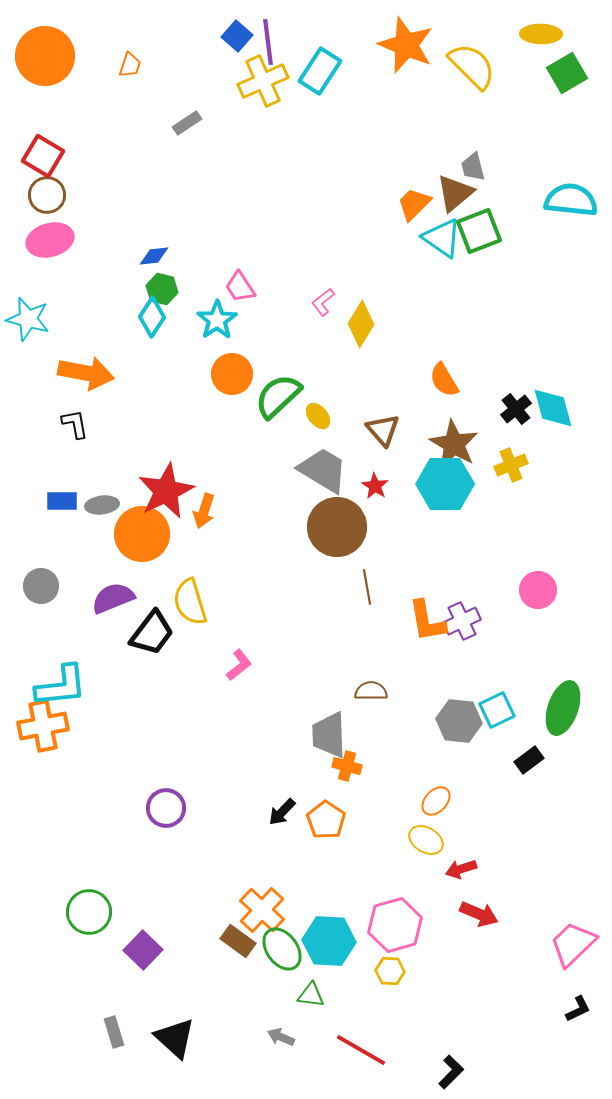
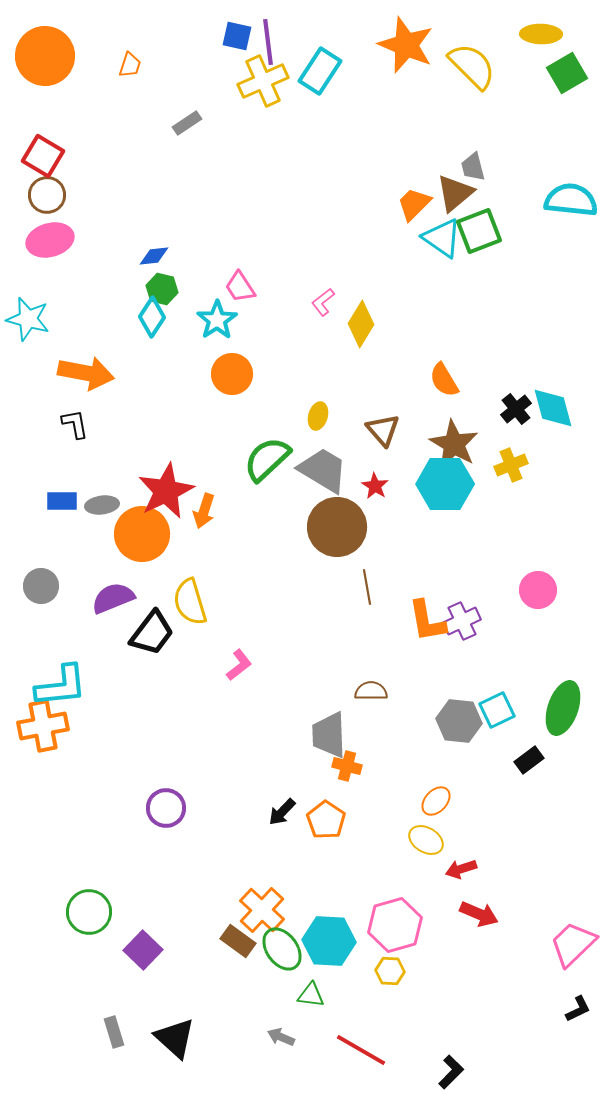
blue square at (237, 36): rotated 28 degrees counterclockwise
green semicircle at (278, 396): moved 11 px left, 63 px down
yellow ellipse at (318, 416): rotated 56 degrees clockwise
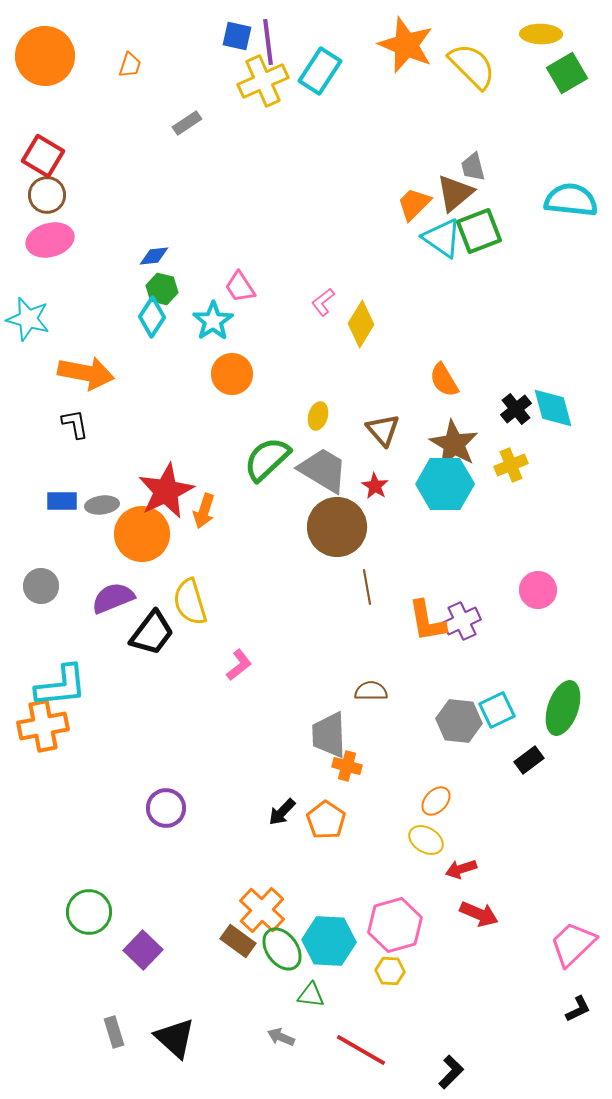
cyan star at (217, 320): moved 4 px left, 1 px down
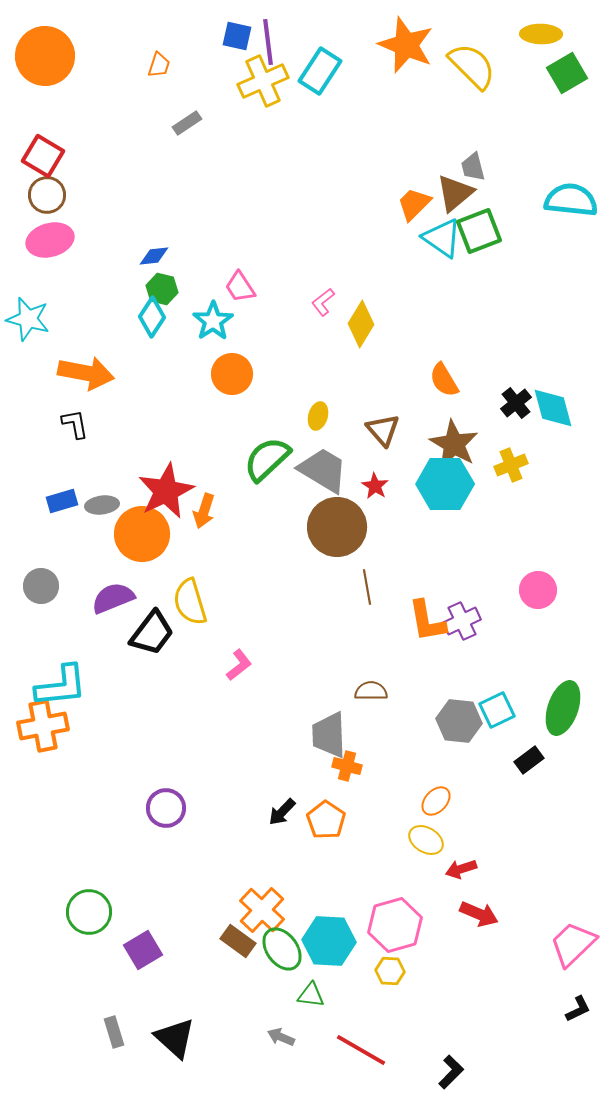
orange trapezoid at (130, 65): moved 29 px right
black cross at (516, 409): moved 6 px up
blue rectangle at (62, 501): rotated 16 degrees counterclockwise
purple square at (143, 950): rotated 15 degrees clockwise
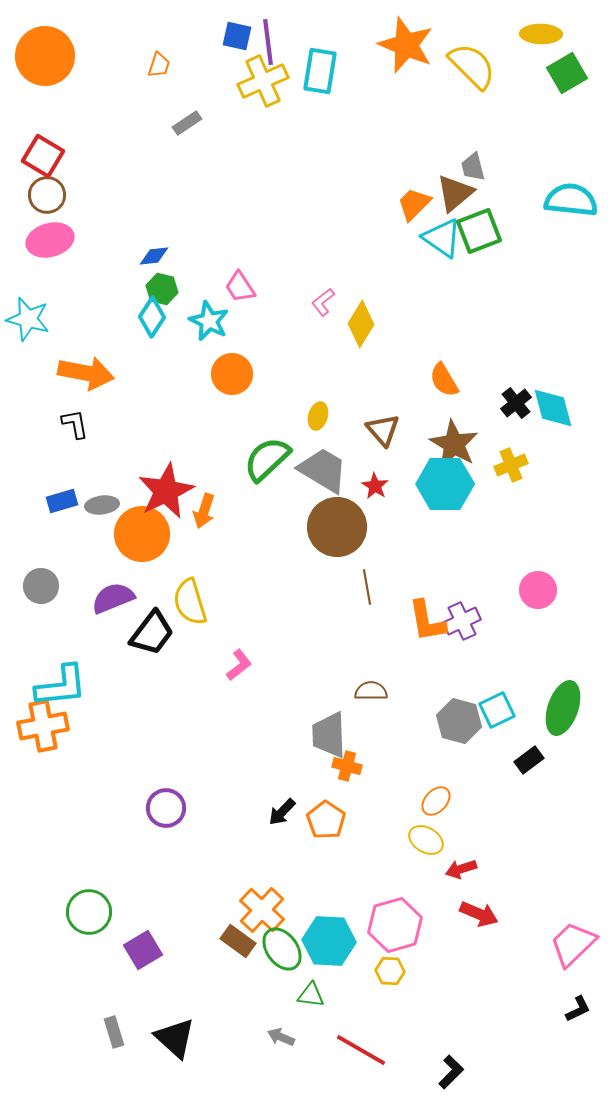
cyan rectangle at (320, 71): rotated 24 degrees counterclockwise
cyan star at (213, 321): moved 4 px left; rotated 12 degrees counterclockwise
gray hexagon at (459, 721): rotated 9 degrees clockwise
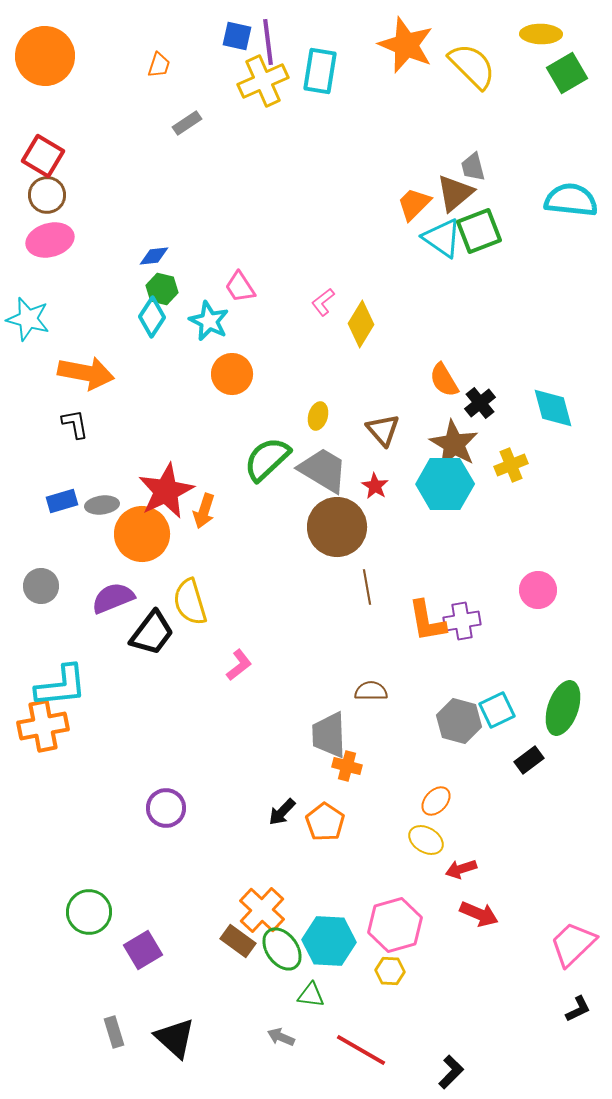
black cross at (516, 403): moved 36 px left
purple cross at (462, 621): rotated 15 degrees clockwise
orange pentagon at (326, 820): moved 1 px left, 2 px down
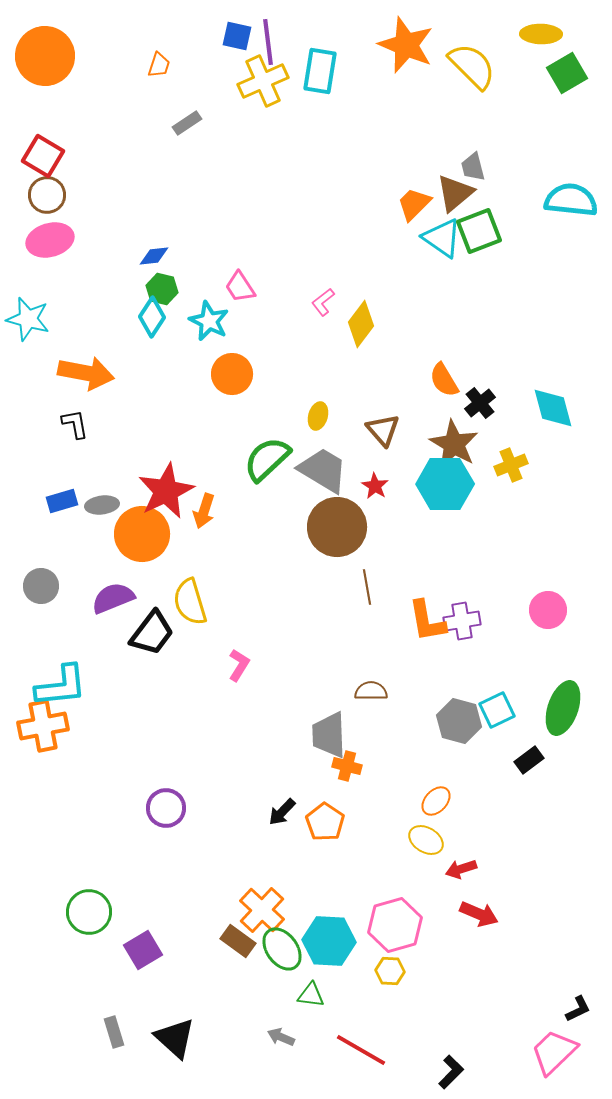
yellow diamond at (361, 324): rotated 6 degrees clockwise
pink circle at (538, 590): moved 10 px right, 20 px down
pink L-shape at (239, 665): rotated 20 degrees counterclockwise
pink trapezoid at (573, 944): moved 19 px left, 108 px down
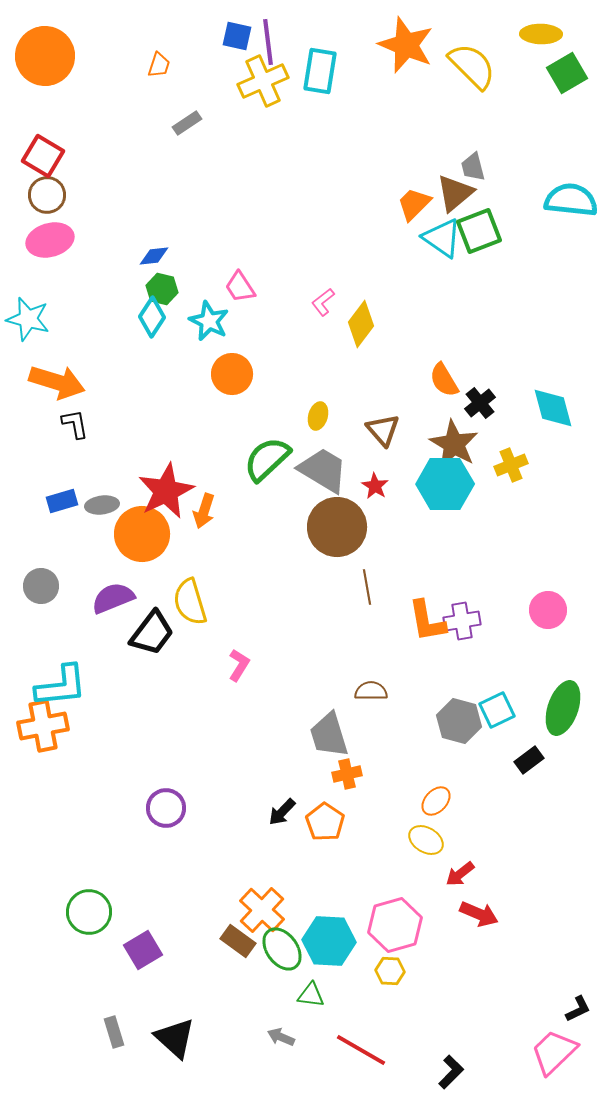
orange arrow at (86, 373): moved 29 px left, 9 px down; rotated 6 degrees clockwise
gray trapezoid at (329, 735): rotated 15 degrees counterclockwise
orange cross at (347, 766): moved 8 px down; rotated 28 degrees counterclockwise
red arrow at (461, 869): moved 1 px left, 5 px down; rotated 20 degrees counterclockwise
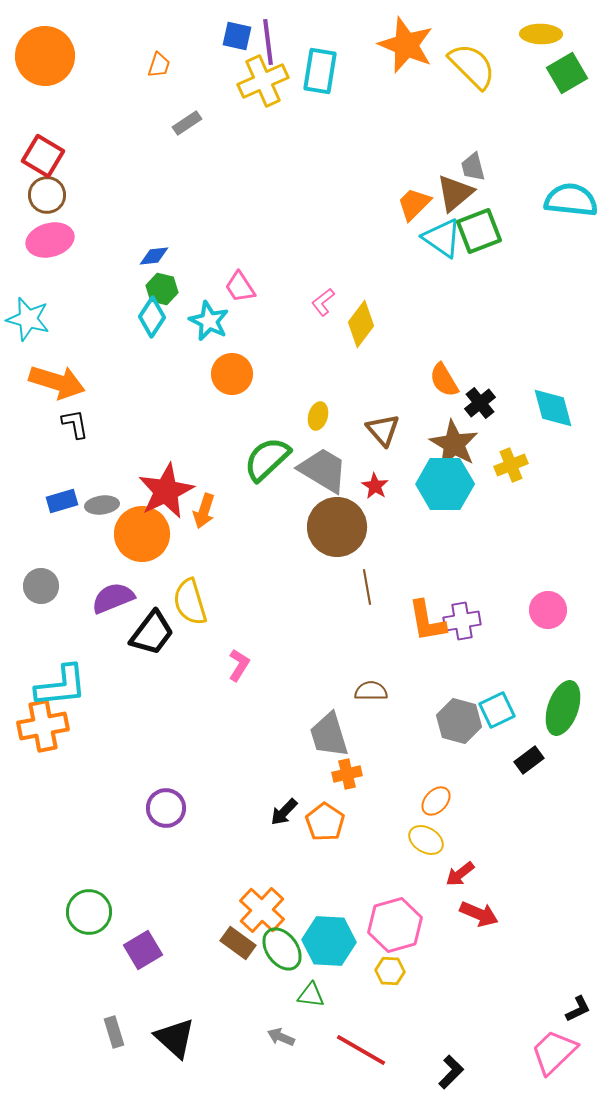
black arrow at (282, 812): moved 2 px right
brown rectangle at (238, 941): moved 2 px down
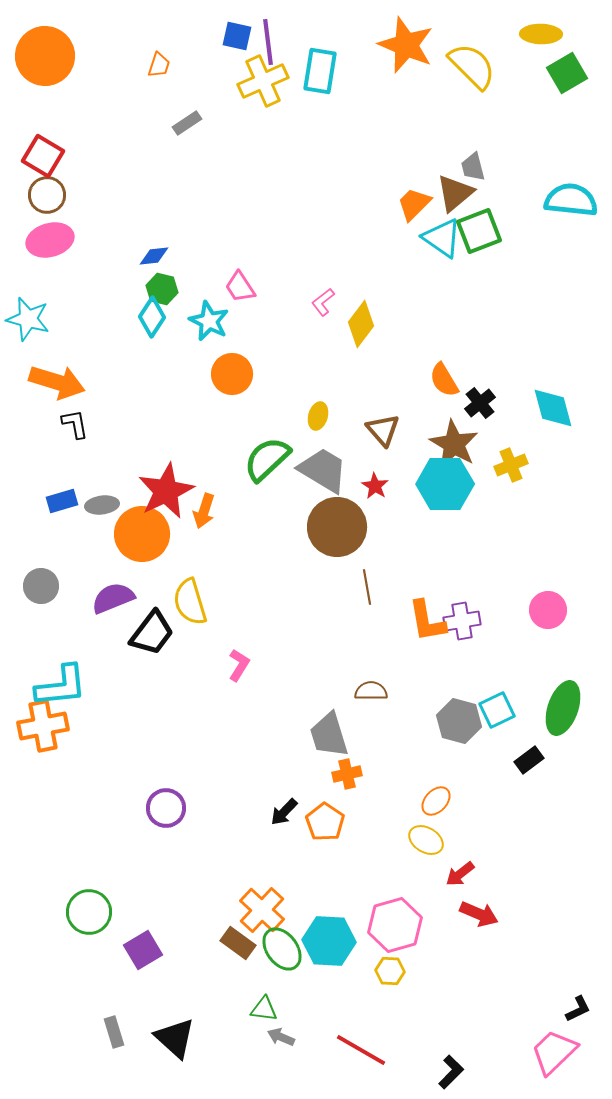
green triangle at (311, 995): moved 47 px left, 14 px down
